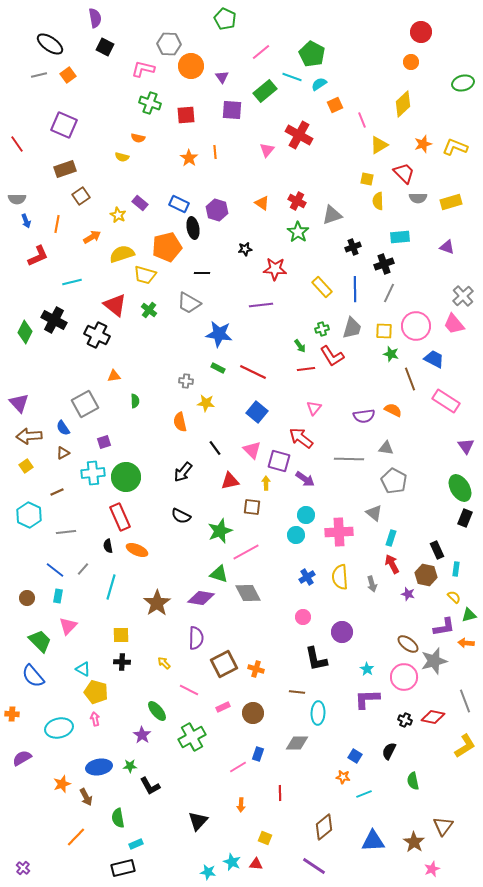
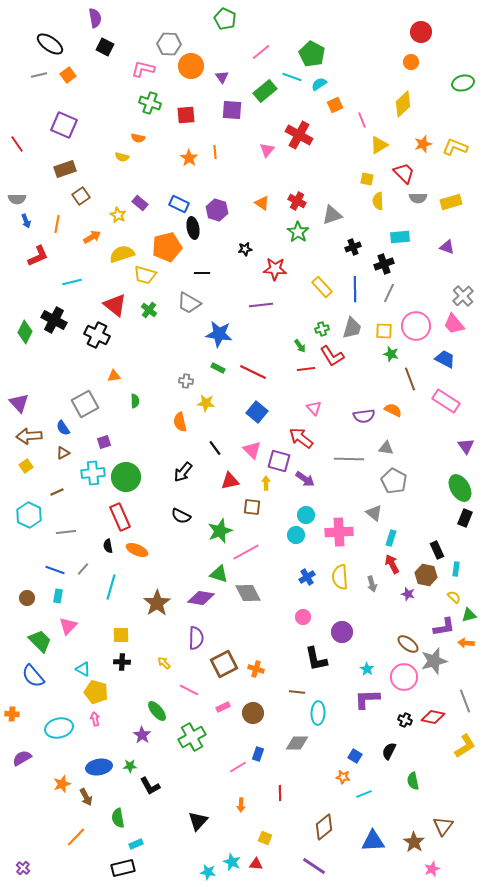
blue trapezoid at (434, 359): moved 11 px right
pink triangle at (314, 408): rotated 21 degrees counterclockwise
blue line at (55, 570): rotated 18 degrees counterclockwise
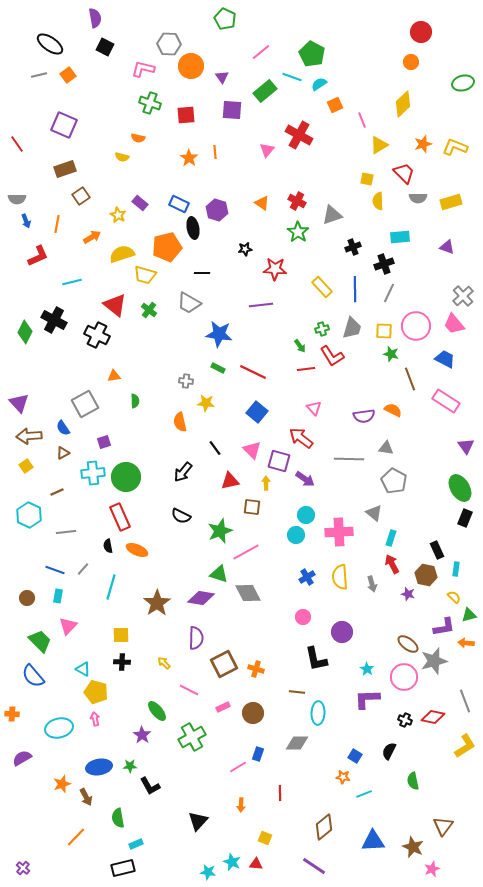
brown star at (414, 842): moved 1 px left, 5 px down; rotated 10 degrees counterclockwise
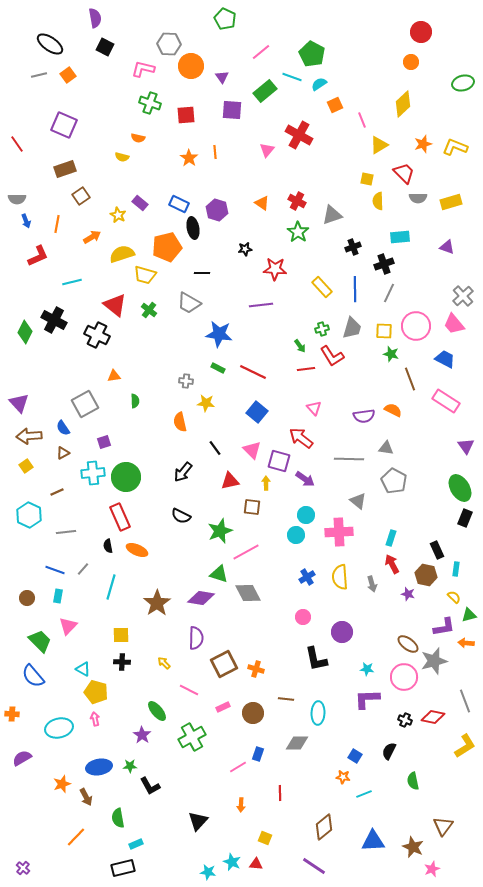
gray triangle at (374, 513): moved 16 px left, 12 px up
cyan star at (367, 669): rotated 24 degrees counterclockwise
brown line at (297, 692): moved 11 px left, 7 px down
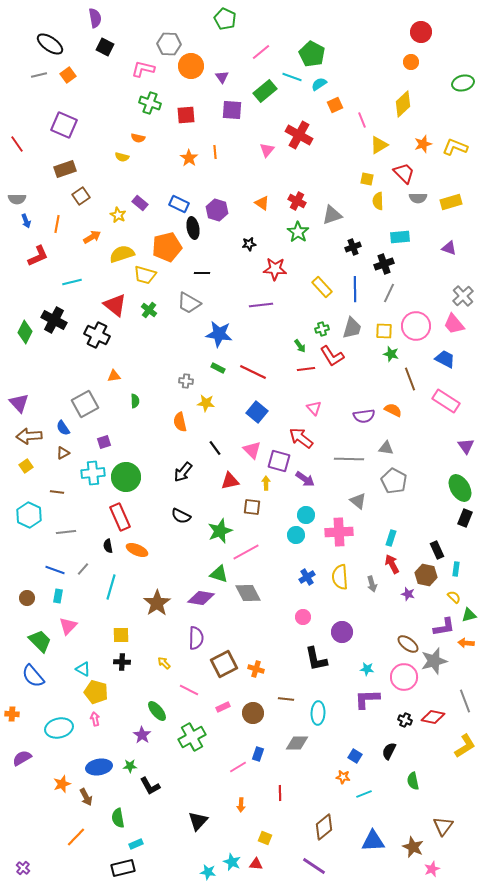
purple triangle at (447, 247): moved 2 px right, 1 px down
black star at (245, 249): moved 4 px right, 5 px up
brown line at (57, 492): rotated 32 degrees clockwise
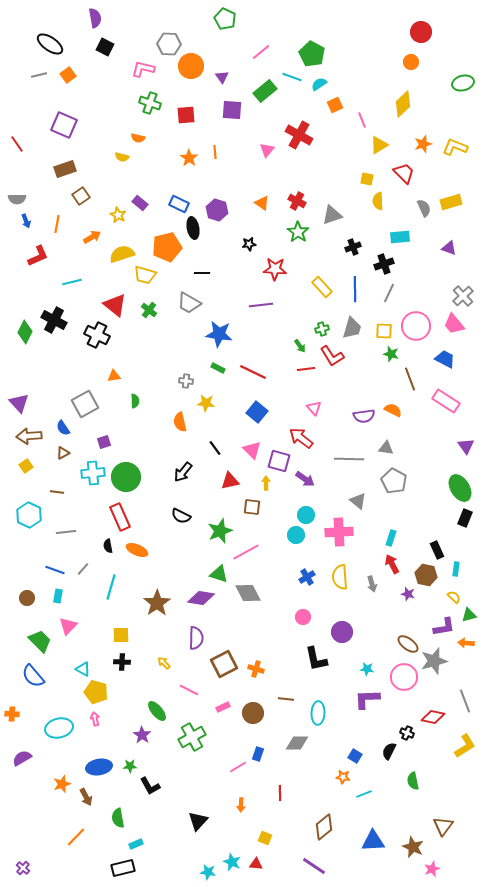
gray semicircle at (418, 198): moved 6 px right, 10 px down; rotated 114 degrees counterclockwise
black cross at (405, 720): moved 2 px right, 13 px down
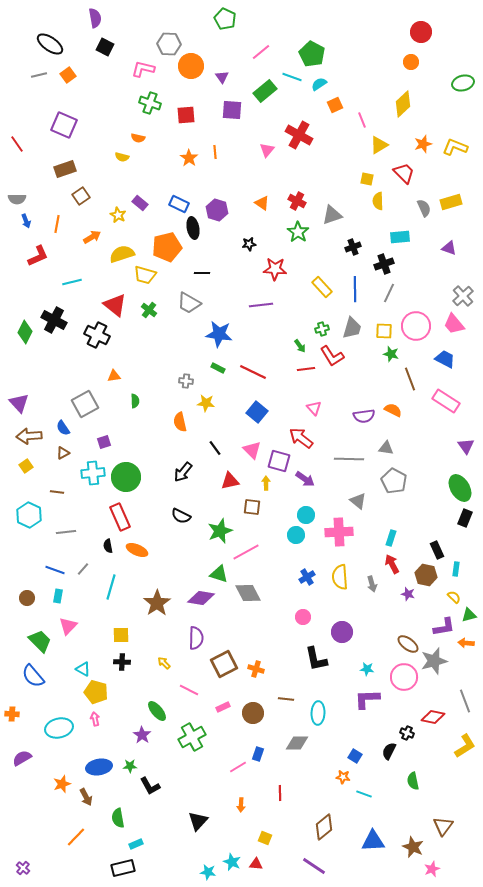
cyan line at (364, 794): rotated 42 degrees clockwise
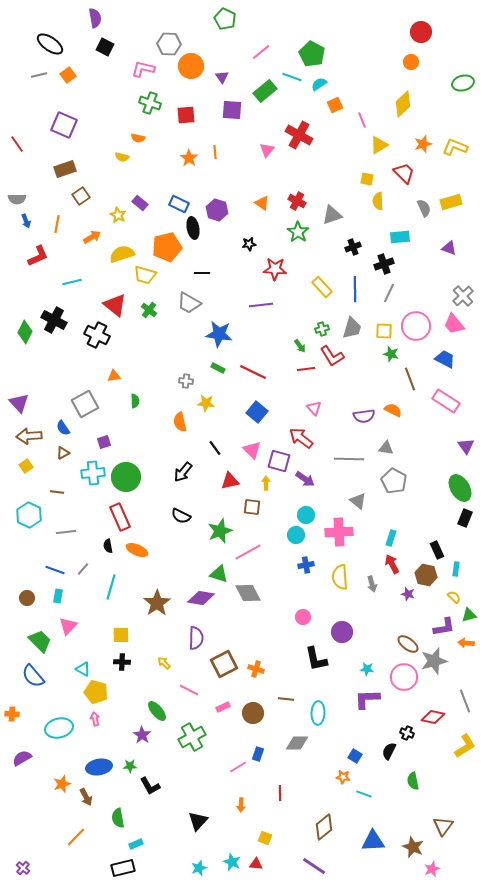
pink line at (246, 552): moved 2 px right
blue cross at (307, 577): moved 1 px left, 12 px up; rotated 21 degrees clockwise
cyan star at (208, 872): moved 9 px left, 4 px up; rotated 28 degrees counterclockwise
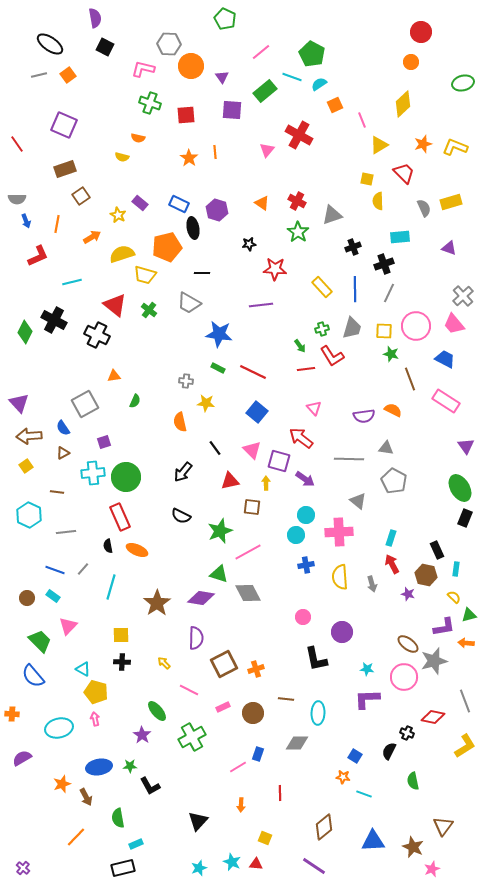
green semicircle at (135, 401): rotated 24 degrees clockwise
cyan rectangle at (58, 596): moved 5 px left; rotated 64 degrees counterclockwise
orange cross at (256, 669): rotated 35 degrees counterclockwise
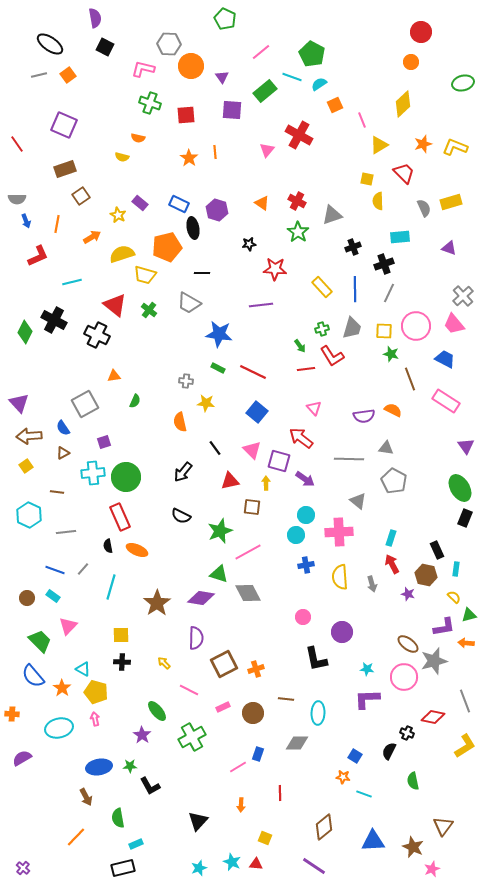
orange star at (62, 784): moved 96 px up; rotated 18 degrees counterclockwise
